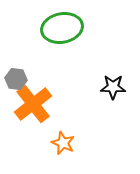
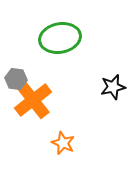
green ellipse: moved 2 px left, 10 px down
black star: rotated 15 degrees counterclockwise
orange cross: moved 4 px up
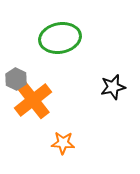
gray hexagon: rotated 20 degrees clockwise
orange star: rotated 20 degrees counterclockwise
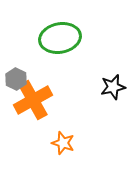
orange cross: rotated 9 degrees clockwise
orange star: rotated 15 degrees clockwise
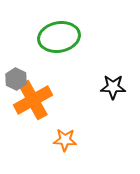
green ellipse: moved 1 px left, 1 px up
black star: rotated 15 degrees clockwise
orange star: moved 2 px right, 3 px up; rotated 15 degrees counterclockwise
